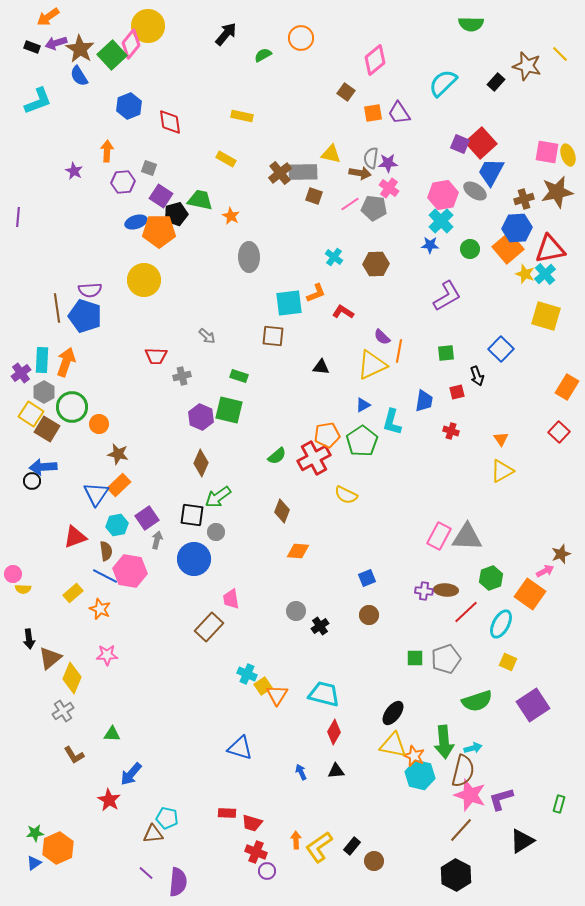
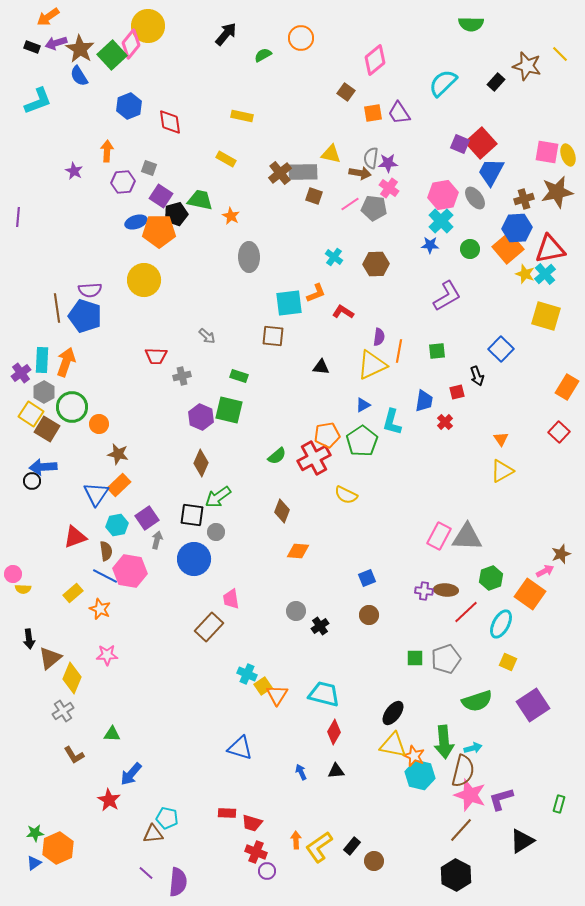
gray ellipse at (475, 191): moved 7 px down; rotated 20 degrees clockwise
purple semicircle at (382, 337): moved 3 px left; rotated 126 degrees counterclockwise
green square at (446, 353): moved 9 px left, 2 px up
red cross at (451, 431): moved 6 px left, 9 px up; rotated 28 degrees clockwise
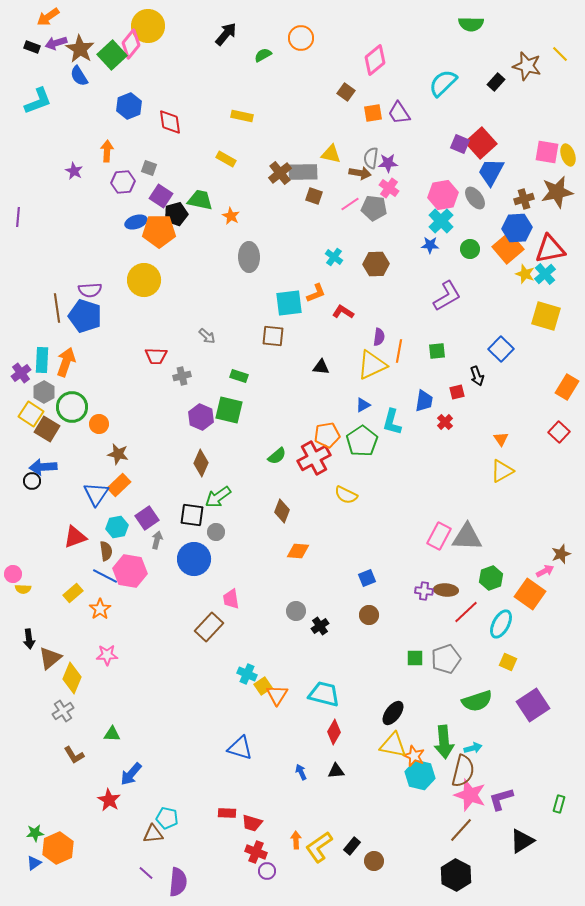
cyan hexagon at (117, 525): moved 2 px down
orange star at (100, 609): rotated 15 degrees clockwise
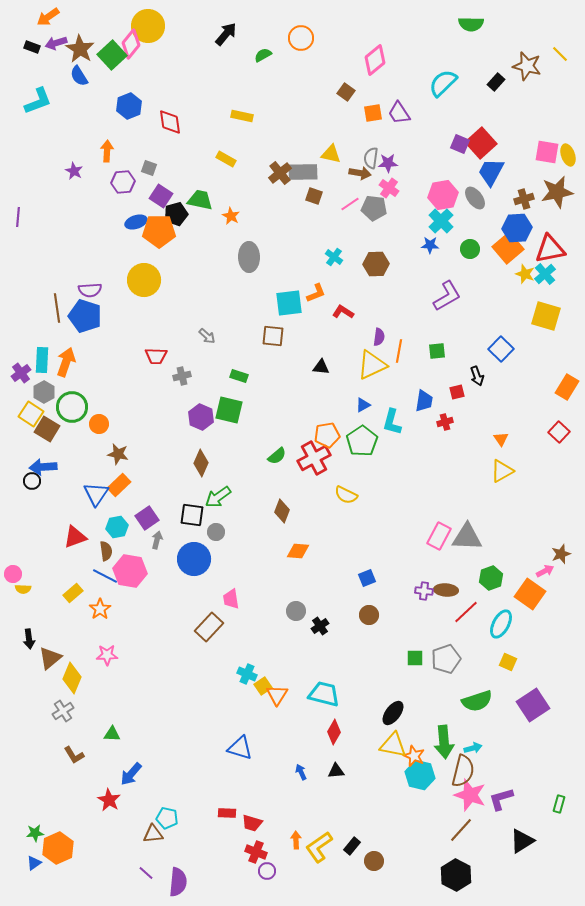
red cross at (445, 422): rotated 28 degrees clockwise
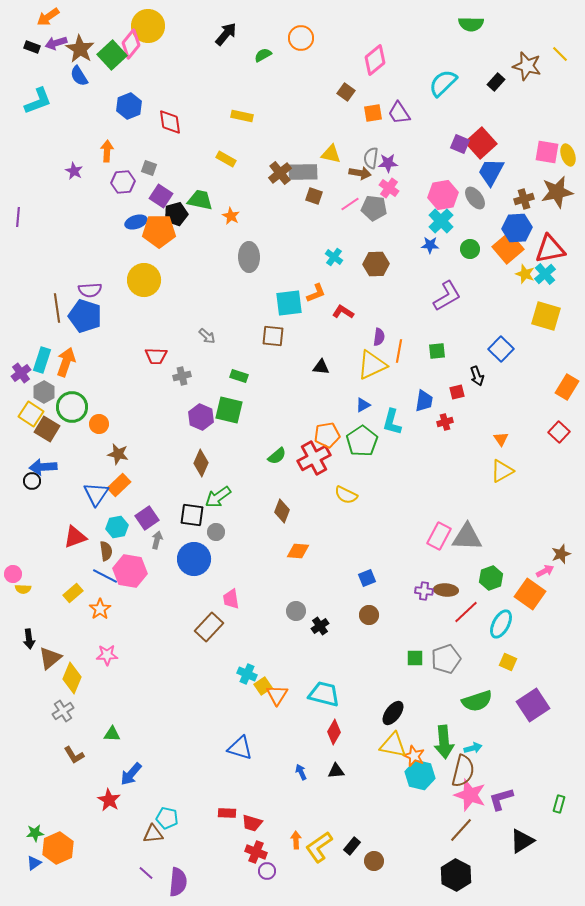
cyan rectangle at (42, 360): rotated 15 degrees clockwise
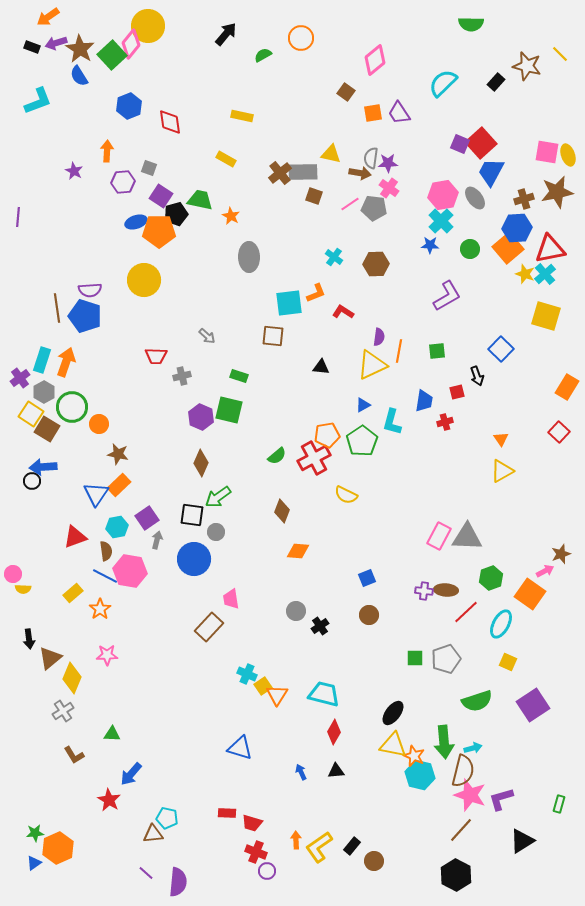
purple cross at (21, 373): moved 1 px left, 5 px down
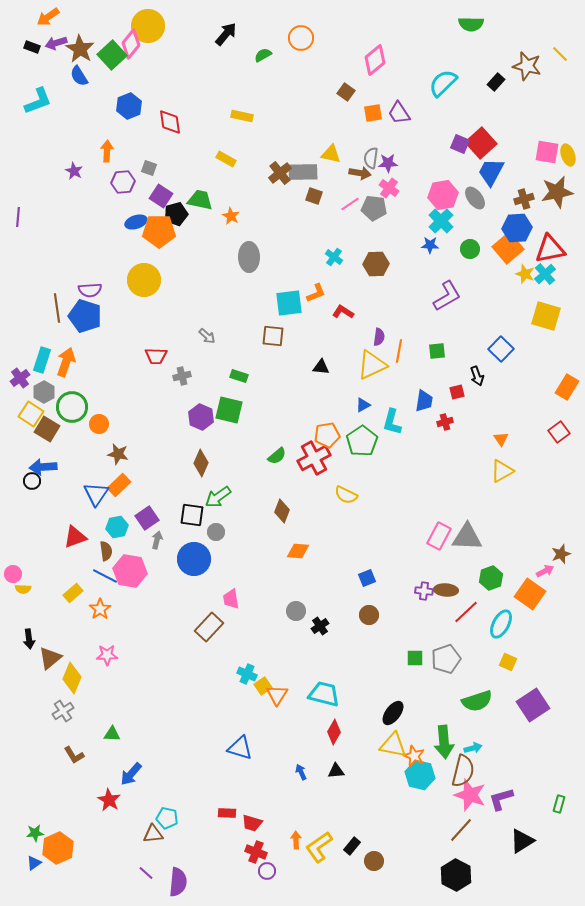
red square at (559, 432): rotated 10 degrees clockwise
